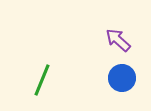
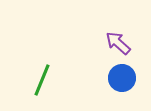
purple arrow: moved 3 px down
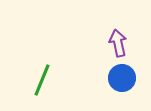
purple arrow: rotated 36 degrees clockwise
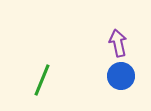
blue circle: moved 1 px left, 2 px up
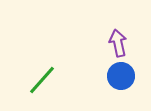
green line: rotated 20 degrees clockwise
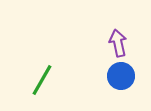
green line: rotated 12 degrees counterclockwise
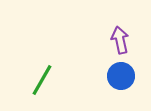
purple arrow: moved 2 px right, 3 px up
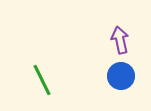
green line: rotated 56 degrees counterclockwise
